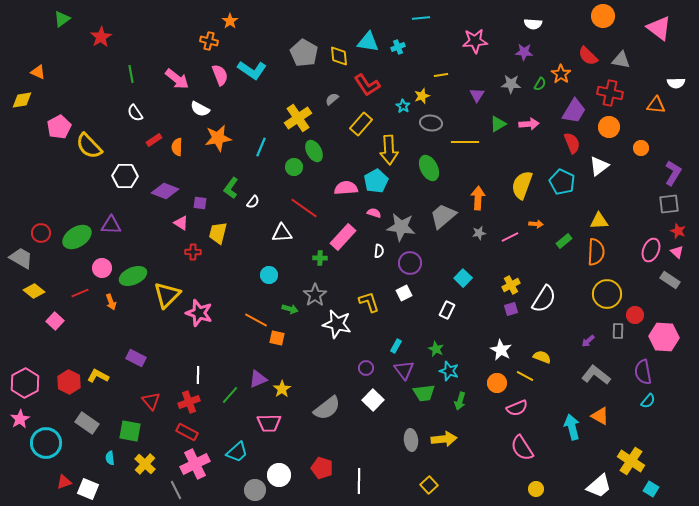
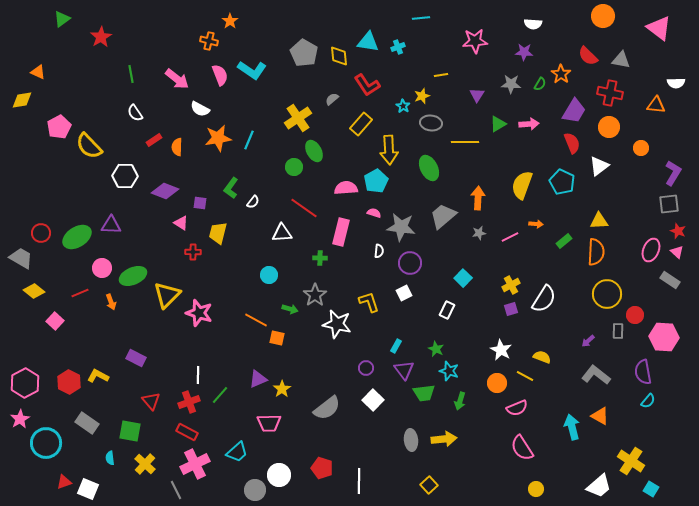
cyan line at (261, 147): moved 12 px left, 7 px up
pink rectangle at (343, 237): moved 2 px left, 5 px up; rotated 28 degrees counterclockwise
green line at (230, 395): moved 10 px left
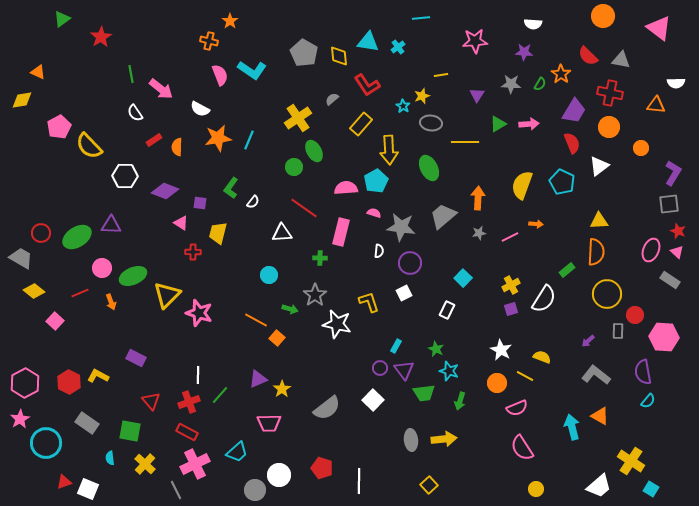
cyan cross at (398, 47): rotated 16 degrees counterclockwise
pink arrow at (177, 79): moved 16 px left, 10 px down
green rectangle at (564, 241): moved 3 px right, 29 px down
orange square at (277, 338): rotated 28 degrees clockwise
purple circle at (366, 368): moved 14 px right
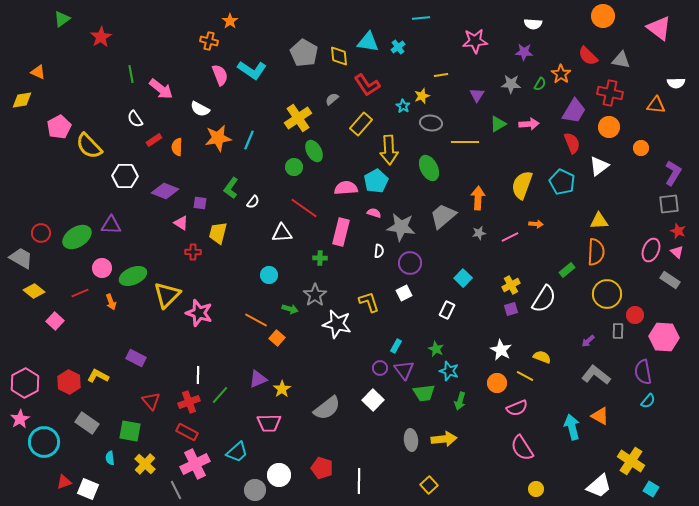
white semicircle at (135, 113): moved 6 px down
cyan circle at (46, 443): moved 2 px left, 1 px up
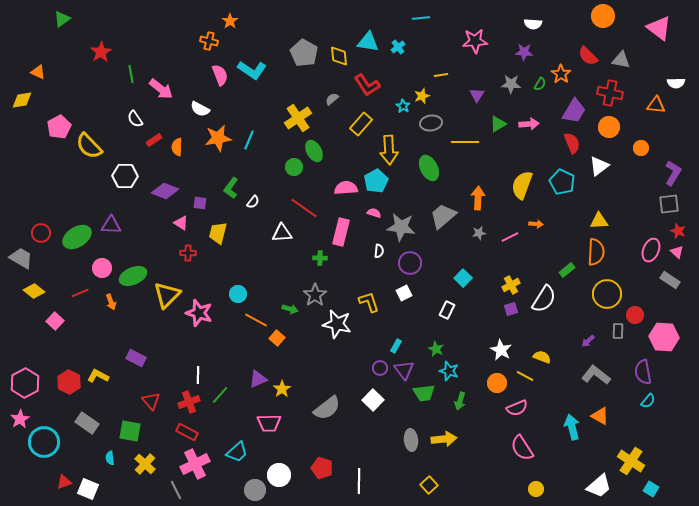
red star at (101, 37): moved 15 px down
gray ellipse at (431, 123): rotated 15 degrees counterclockwise
red cross at (193, 252): moved 5 px left, 1 px down
cyan circle at (269, 275): moved 31 px left, 19 px down
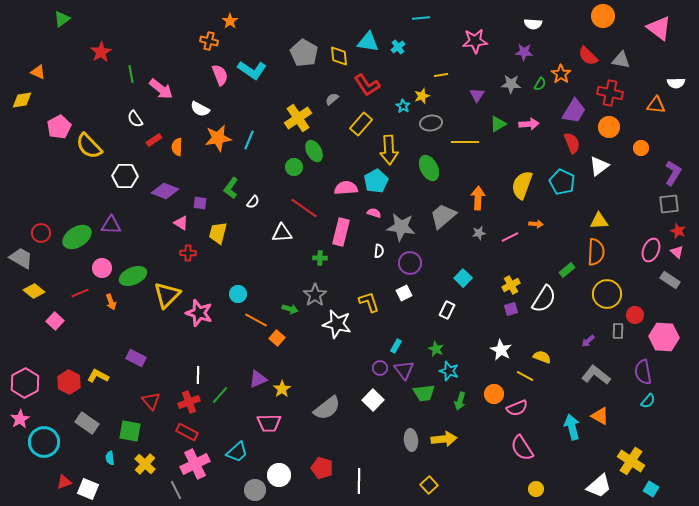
orange circle at (497, 383): moved 3 px left, 11 px down
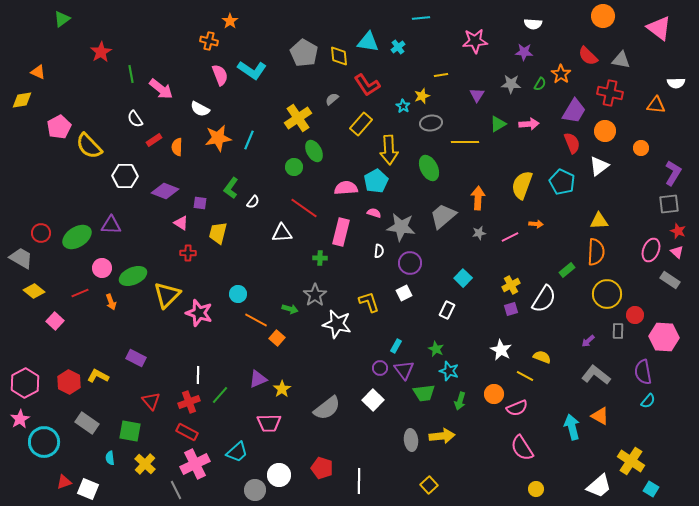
orange circle at (609, 127): moved 4 px left, 4 px down
yellow arrow at (444, 439): moved 2 px left, 3 px up
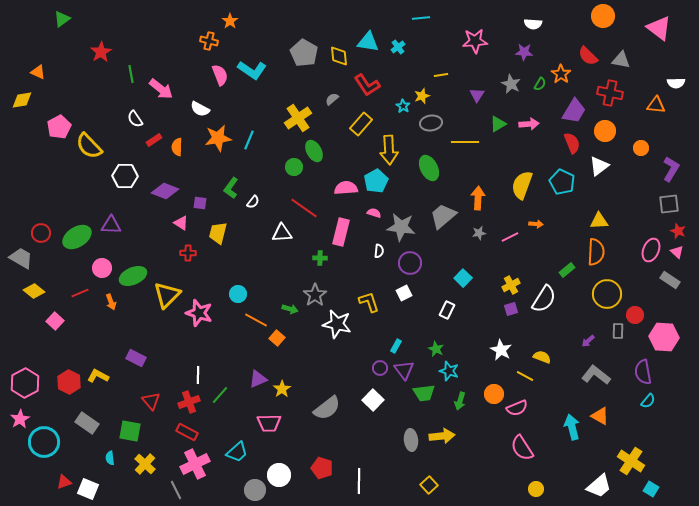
gray star at (511, 84): rotated 24 degrees clockwise
purple L-shape at (673, 173): moved 2 px left, 4 px up
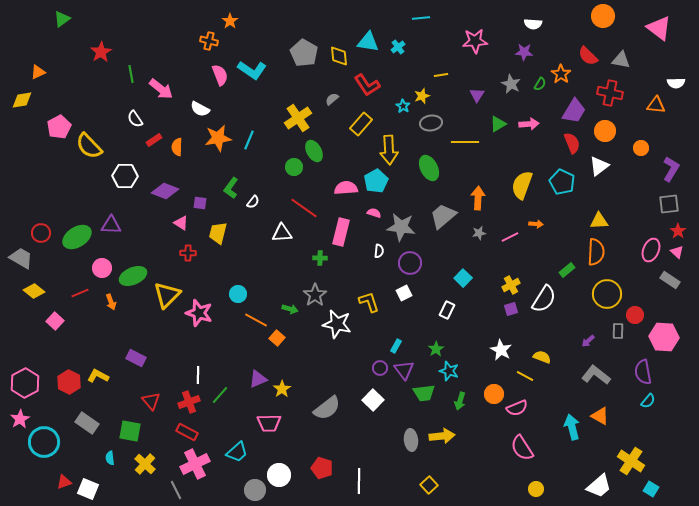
orange triangle at (38, 72): rotated 49 degrees counterclockwise
red star at (678, 231): rotated 14 degrees clockwise
green star at (436, 349): rotated 14 degrees clockwise
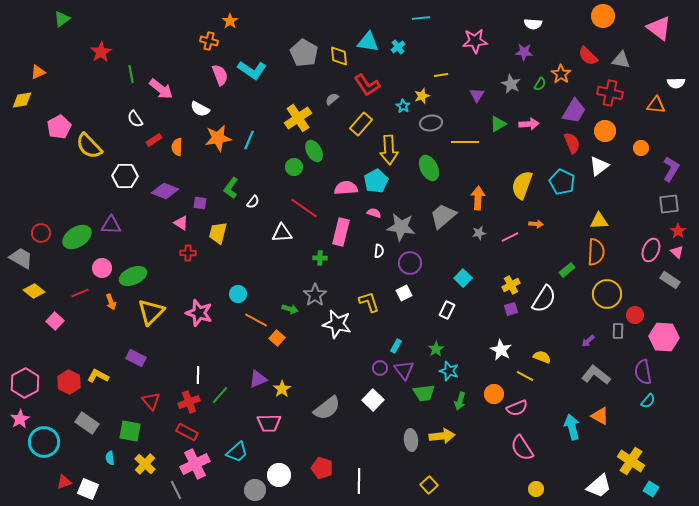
yellow triangle at (167, 295): moved 16 px left, 17 px down
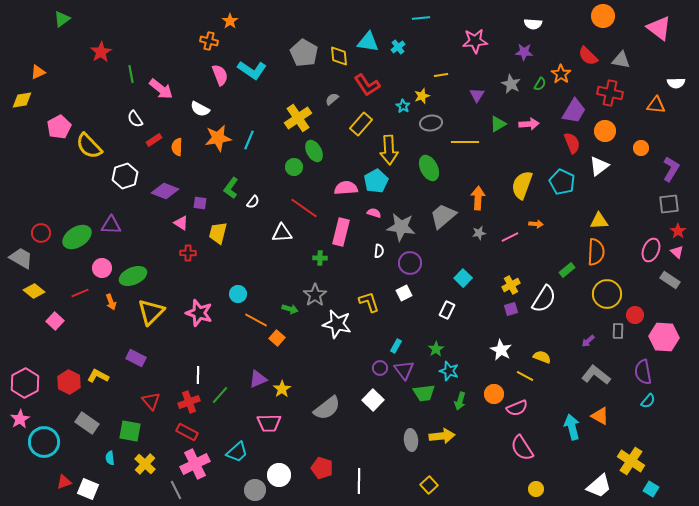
white hexagon at (125, 176): rotated 20 degrees counterclockwise
